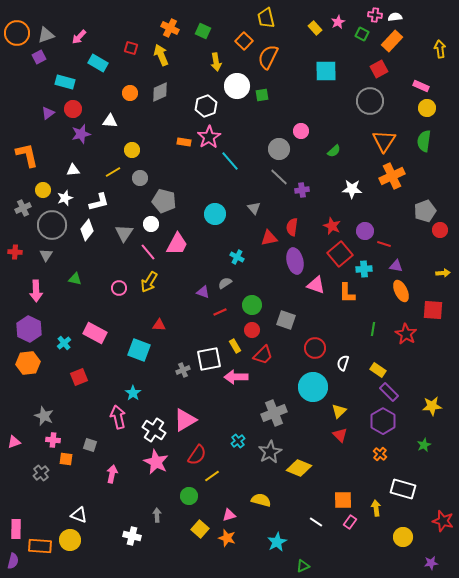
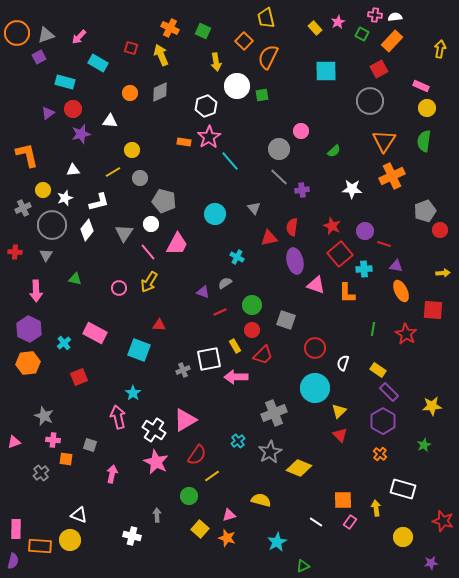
yellow arrow at (440, 49): rotated 18 degrees clockwise
cyan circle at (313, 387): moved 2 px right, 1 px down
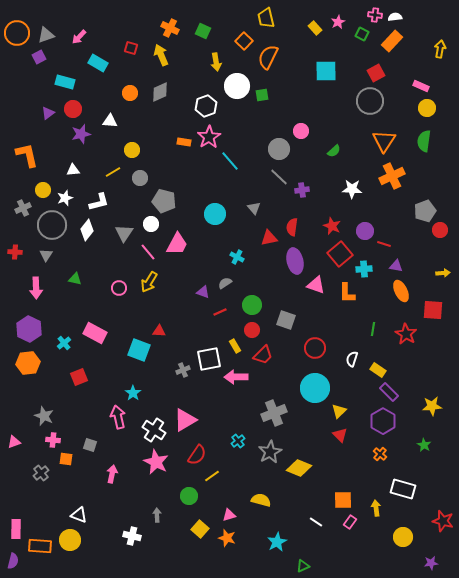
red square at (379, 69): moved 3 px left, 4 px down
pink arrow at (36, 291): moved 3 px up
red triangle at (159, 325): moved 6 px down
white semicircle at (343, 363): moved 9 px right, 4 px up
green star at (424, 445): rotated 16 degrees counterclockwise
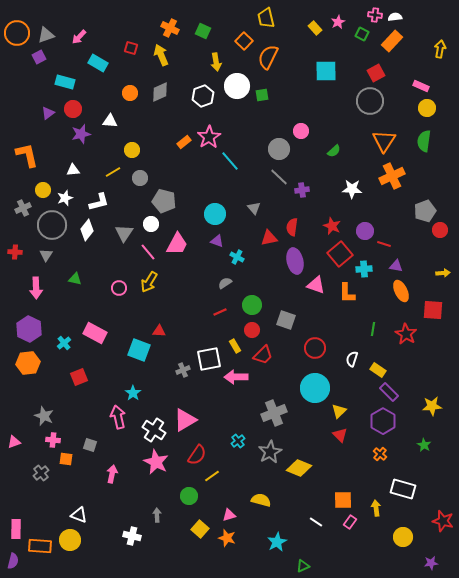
white hexagon at (206, 106): moved 3 px left, 10 px up
orange rectangle at (184, 142): rotated 48 degrees counterclockwise
purple triangle at (203, 292): moved 14 px right, 51 px up
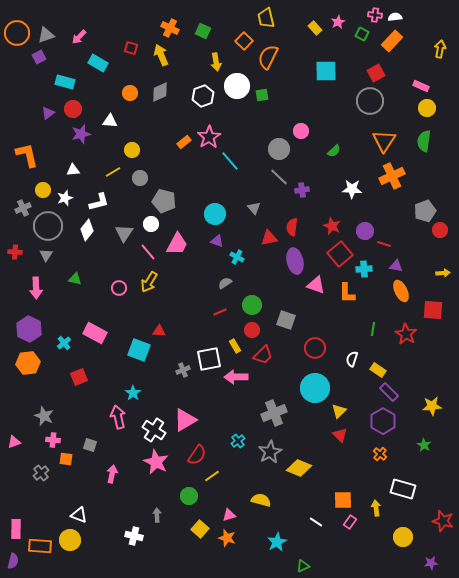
gray circle at (52, 225): moved 4 px left, 1 px down
white cross at (132, 536): moved 2 px right
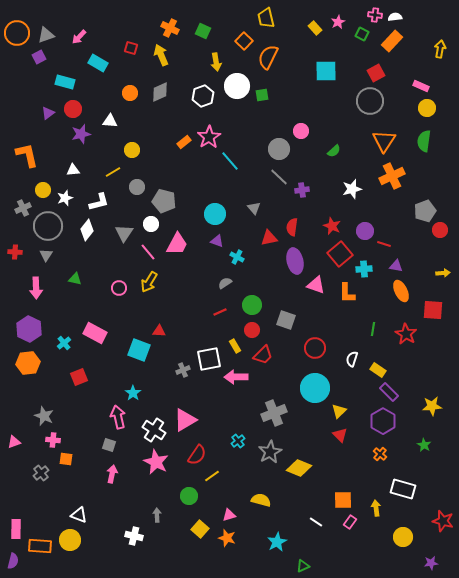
gray circle at (140, 178): moved 3 px left, 9 px down
white star at (352, 189): rotated 18 degrees counterclockwise
gray square at (90, 445): moved 19 px right
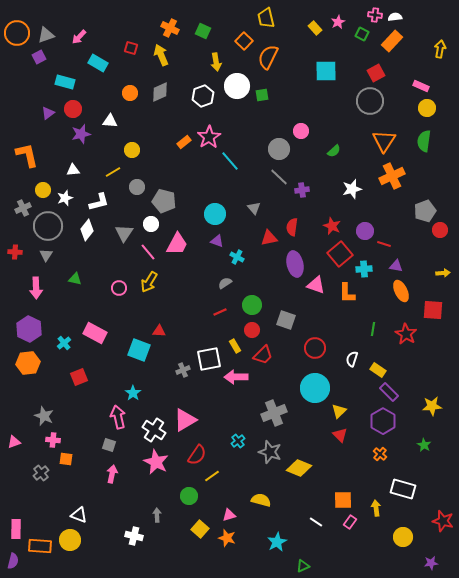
purple ellipse at (295, 261): moved 3 px down
gray star at (270, 452): rotated 25 degrees counterclockwise
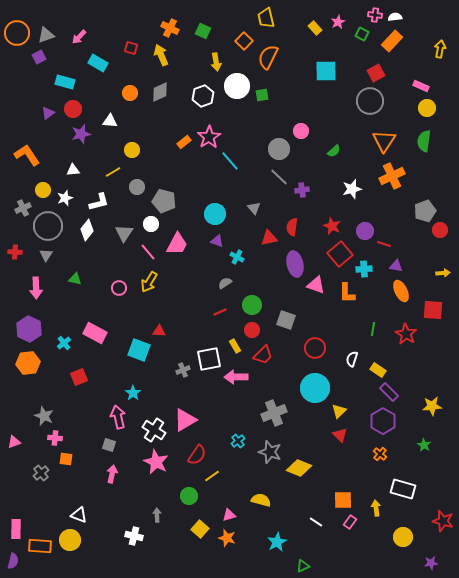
orange L-shape at (27, 155): rotated 20 degrees counterclockwise
pink cross at (53, 440): moved 2 px right, 2 px up
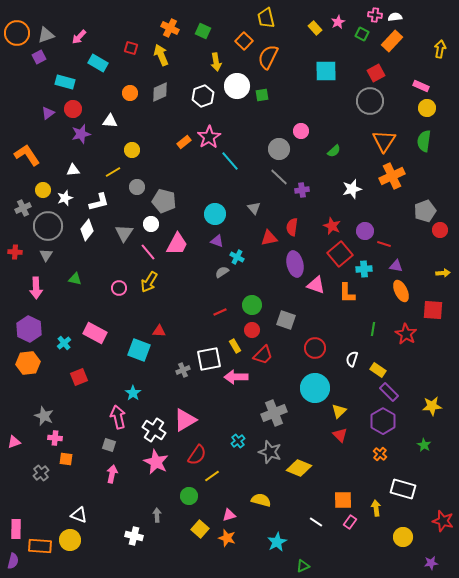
gray semicircle at (225, 283): moved 3 px left, 11 px up
